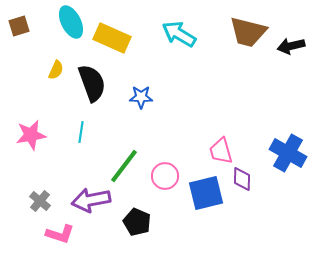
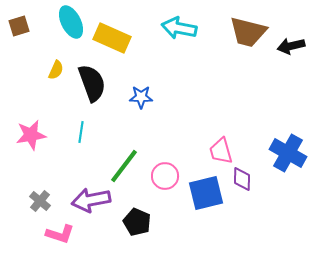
cyan arrow: moved 6 px up; rotated 20 degrees counterclockwise
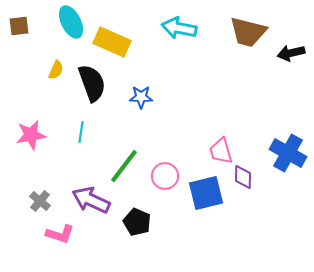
brown square: rotated 10 degrees clockwise
yellow rectangle: moved 4 px down
black arrow: moved 7 px down
purple diamond: moved 1 px right, 2 px up
purple arrow: rotated 36 degrees clockwise
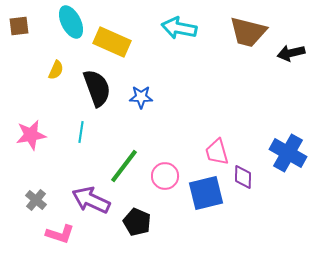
black semicircle: moved 5 px right, 5 px down
pink trapezoid: moved 4 px left, 1 px down
gray cross: moved 4 px left, 1 px up
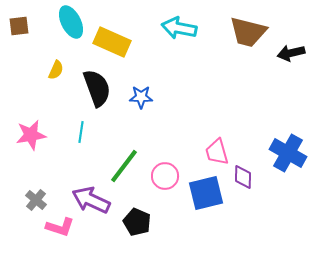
pink L-shape: moved 7 px up
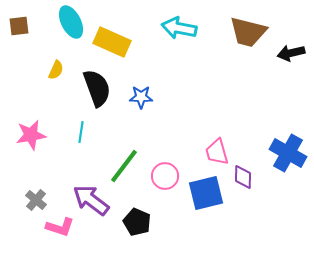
purple arrow: rotated 12 degrees clockwise
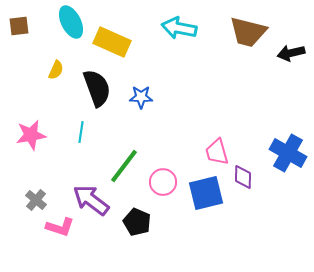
pink circle: moved 2 px left, 6 px down
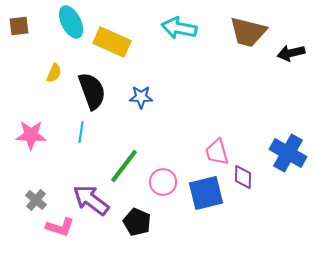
yellow semicircle: moved 2 px left, 3 px down
black semicircle: moved 5 px left, 3 px down
pink star: rotated 12 degrees clockwise
